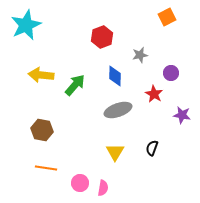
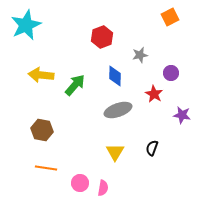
orange square: moved 3 px right
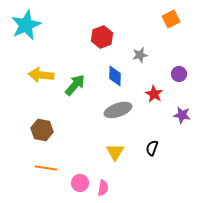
orange square: moved 1 px right, 2 px down
purple circle: moved 8 px right, 1 px down
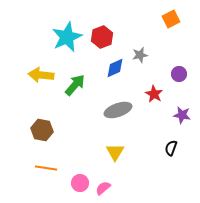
cyan star: moved 41 px right, 12 px down
blue diamond: moved 8 px up; rotated 65 degrees clockwise
black semicircle: moved 19 px right
pink semicircle: rotated 140 degrees counterclockwise
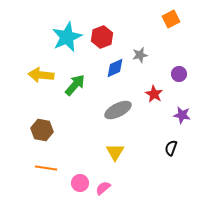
gray ellipse: rotated 8 degrees counterclockwise
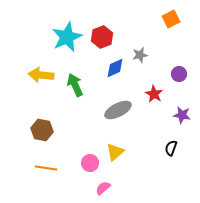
green arrow: rotated 65 degrees counterclockwise
yellow triangle: rotated 18 degrees clockwise
pink circle: moved 10 px right, 20 px up
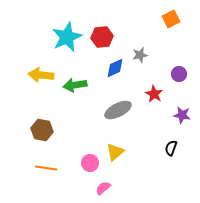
red hexagon: rotated 15 degrees clockwise
green arrow: rotated 75 degrees counterclockwise
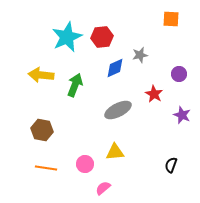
orange square: rotated 30 degrees clockwise
green arrow: rotated 120 degrees clockwise
purple star: rotated 12 degrees clockwise
black semicircle: moved 17 px down
yellow triangle: rotated 36 degrees clockwise
pink circle: moved 5 px left, 1 px down
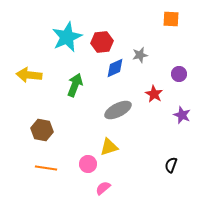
red hexagon: moved 5 px down
yellow arrow: moved 12 px left
yellow triangle: moved 6 px left, 5 px up; rotated 12 degrees counterclockwise
pink circle: moved 3 px right
